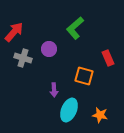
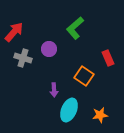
orange square: rotated 18 degrees clockwise
orange star: rotated 21 degrees counterclockwise
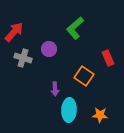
purple arrow: moved 1 px right, 1 px up
cyan ellipse: rotated 20 degrees counterclockwise
orange star: rotated 14 degrees clockwise
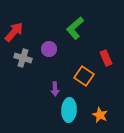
red rectangle: moved 2 px left
orange star: rotated 21 degrees clockwise
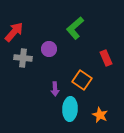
gray cross: rotated 12 degrees counterclockwise
orange square: moved 2 px left, 4 px down
cyan ellipse: moved 1 px right, 1 px up
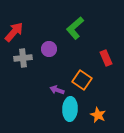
gray cross: rotated 12 degrees counterclockwise
purple arrow: moved 2 px right, 1 px down; rotated 112 degrees clockwise
orange star: moved 2 px left
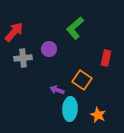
red rectangle: rotated 35 degrees clockwise
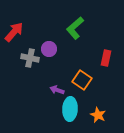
gray cross: moved 7 px right; rotated 18 degrees clockwise
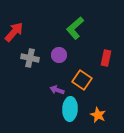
purple circle: moved 10 px right, 6 px down
